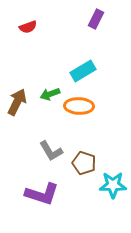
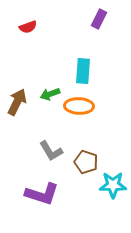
purple rectangle: moved 3 px right
cyan rectangle: rotated 55 degrees counterclockwise
brown pentagon: moved 2 px right, 1 px up
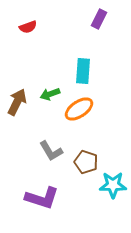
orange ellipse: moved 3 px down; rotated 36 degrees counterclockwise
purple L-shape: moved 4 px down
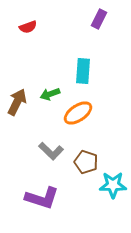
orange ellipse: moved 1 px left, 4 px down
gray L-shape: rotated 15 degrees counterclockwise
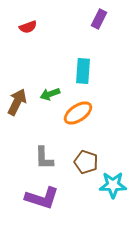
gray L-shape: moved 7 px left, 7 px down; rotated 45 degrees clockwise
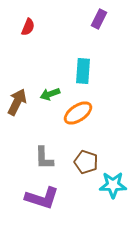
red semicircle: rotated 48 degrees counterclockwise
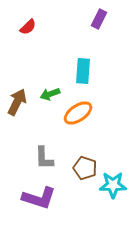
red semicircle: rotated 24 degrees clockwise
brown pentagon: moved 1 px left, 6 px down
purple L-shape: moved 3 px left
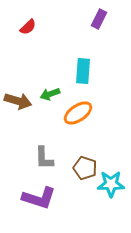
brown arrow: moved 1 px right, 1 px up; rotated 80 degrees clockwise
cyan star: moved 2 px left, 1 px up
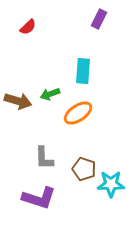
brown pentagon: moved 1 px left, 1 px down
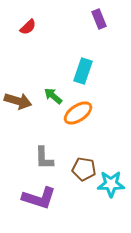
purple rectangle: rotated 48 degrees counterclockwise
cyan rectangle: rotated 15 degrees clockwise
green arrow: moved 3 px right, 2 px down; rotated 60 degrees clockwise
brown pentagon: rotated 10 degrees counterclockwise
